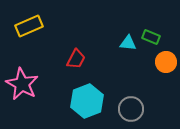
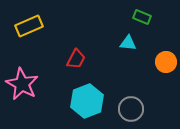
green rectangle: moved 9 px left, 20 px up
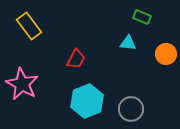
yellow rectangle: rotated 76 degrees clockwise
orange circle: moved 8 px up
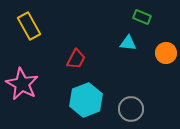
yellow rectangle: rotated 8 degrees clockwise
orange circle: moved 1 px up
cyan hexagon: moved 1 px left, 1 px up
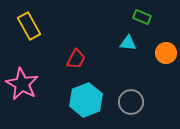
gray circle: moved 7 px up
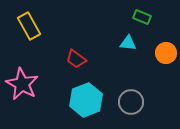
red trapezoid: rotated 100 degrees clockwise
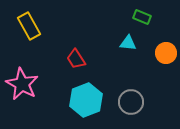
red trapezoid: rotated 20 degrees clockwise
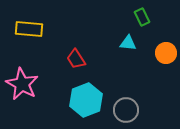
green rectangle: rotated 42 degrees clockwise
yellow rectangle: moved 3 px down; rotated 56 degrees counterclockwise
gray circle: moved 5 px left, 8 px down
